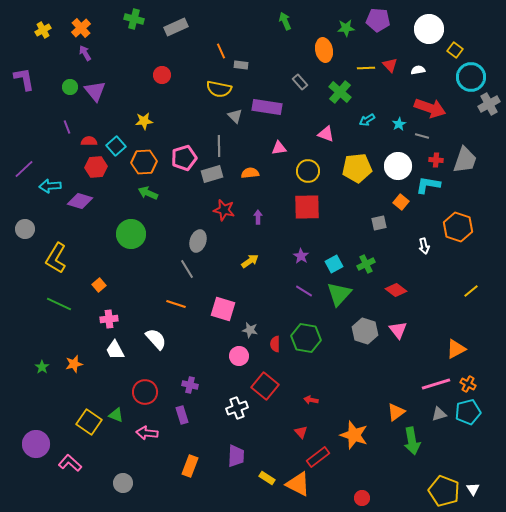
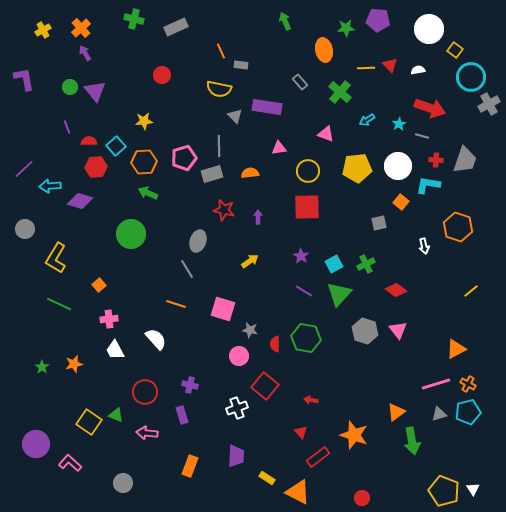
orange triangle at (298, 484): moved 8 px down
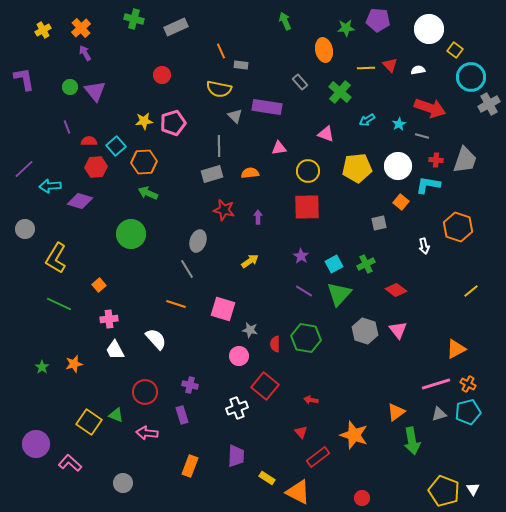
pink pentagon at (184, 158): moved 11 px left, 35 px up
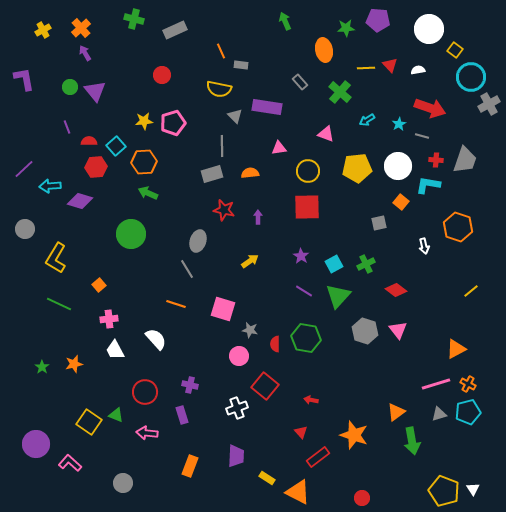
gray rectangle at (176, 27): moved 1 px left, 3 px down
gray line at (219, 146): moved 3 px right
green triangle at (339, 294): moved 1 px left, 2 px down
